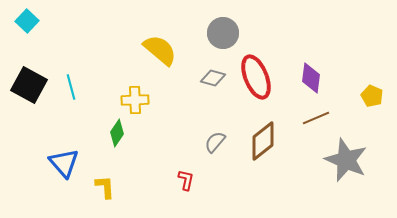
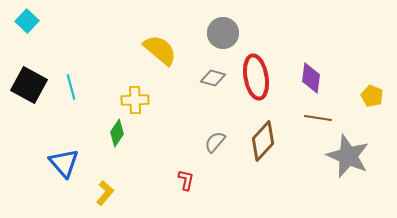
red ellipse: rotated 12 degrees clockwise
brown line: moved 2 px right; rotated 32 degrees clockwise
brown diamond: rotated 9 degrees counterclockwise
gray star: moved 2 px right, 4 px up
yellow L-shape: moved 6 px down; rotated 45 degrees clockwise
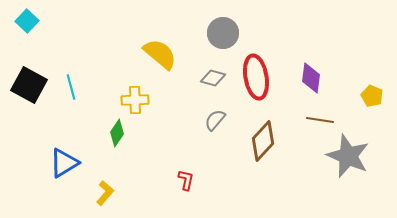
yellow semicircle: moved 4 px down
brown line: moved 2 px right, 2 px down
gray semicircle: moved 22 px up
blue triangle: rotated 40 degrees clockwise
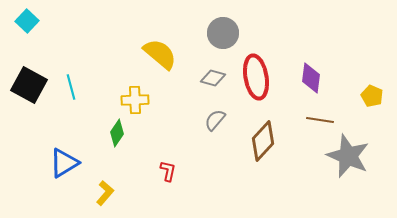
red L-shape: moved 18 px left, 9 px up
